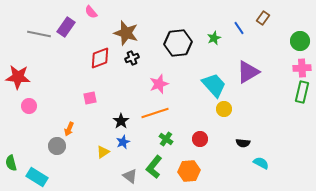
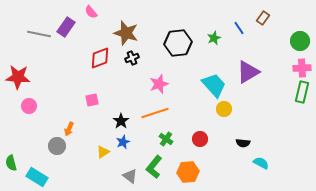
pink square: moved 2 px right, 2 px down
orange hexagon: moved 1 px left, 1 px down
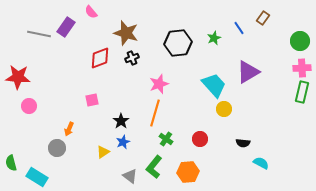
orange line: rotated 56 degrees counterclockwise
gray circle: moved 2 px down
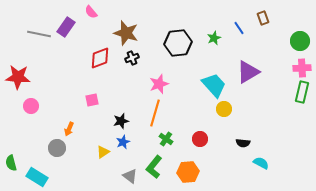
brown rectangle: rotated 56 degrees counterclockwise
pink circle: moved 2 px right
black star: rotated 21 degrees clockwise
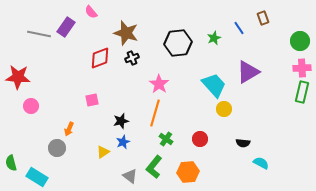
pink star: rotated 18 degrees counterclockwise
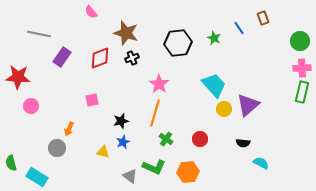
purple rectangle: moved 4 px left, 30 px down
green star: rotated 24 degrees counterclockwise
purple triangle: moved 33 px down; rotated 10 degrees counterclockwise
yellow triangle: rotated 48 degrees clockwise
green L-shape: rotated 105 degrees counterclockwise
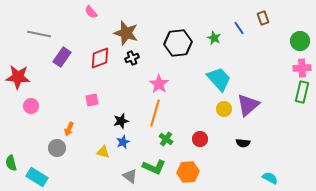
cyan trapezoid: moved 5 px right, 6 px up
cyan semicircle: moved 9 px right, 15 px down
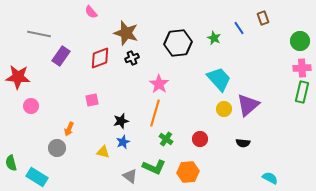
purple rectangle: moved 1 px left, 1 px up
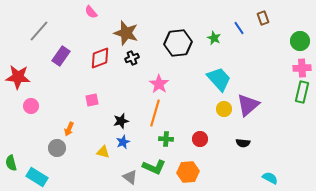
gray line: moved 3 px up; rotated 60 degrees counterclockwise
green cross: rotated 32 degrees counterclockwise
gray triangle: moved 1 px down
